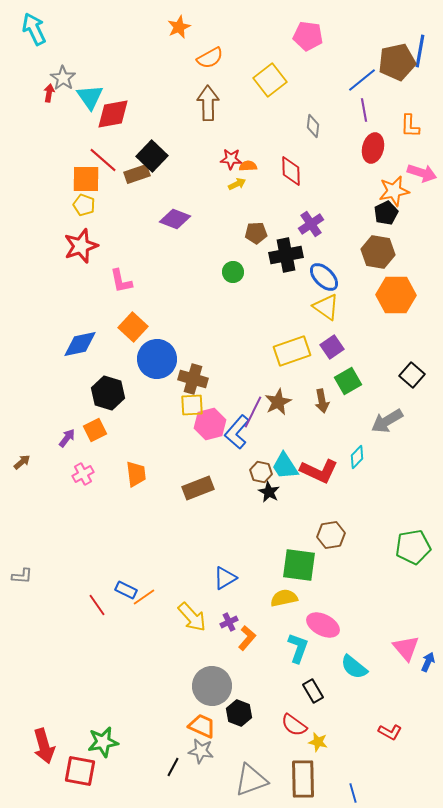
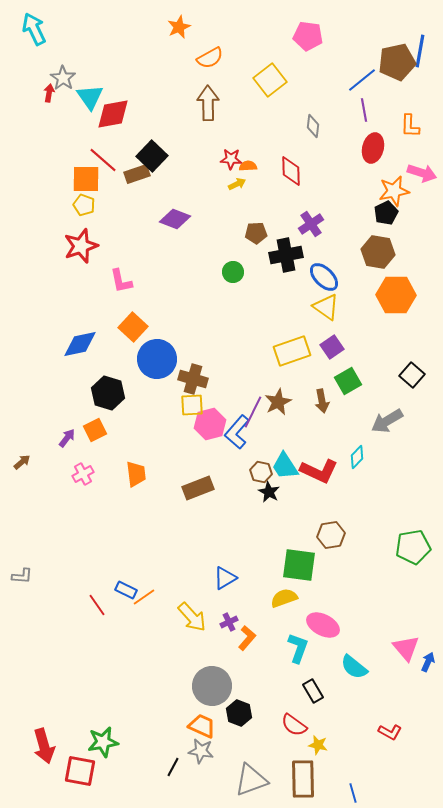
yellow semicircle at (284, 598): rotated 8 degrees counterclockwise
yellow star at (318, 742): moved 3 px down
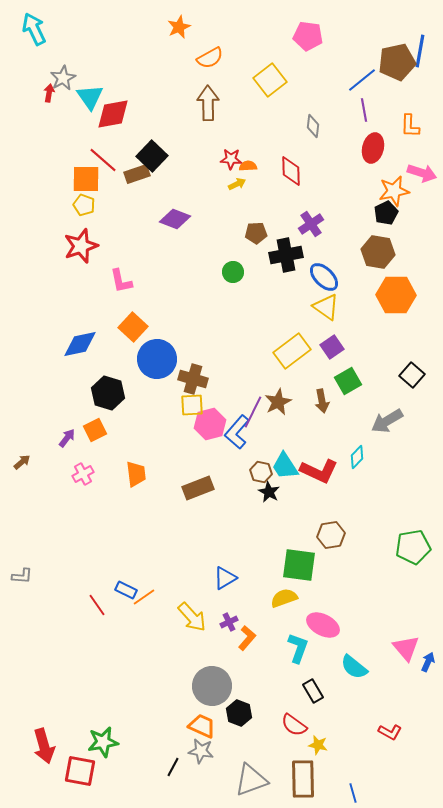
gray star at (63, 78): rotated 10 degrees clockwise
yellow rectangle at (292, 351): rotated 18 degrees counterclockwise
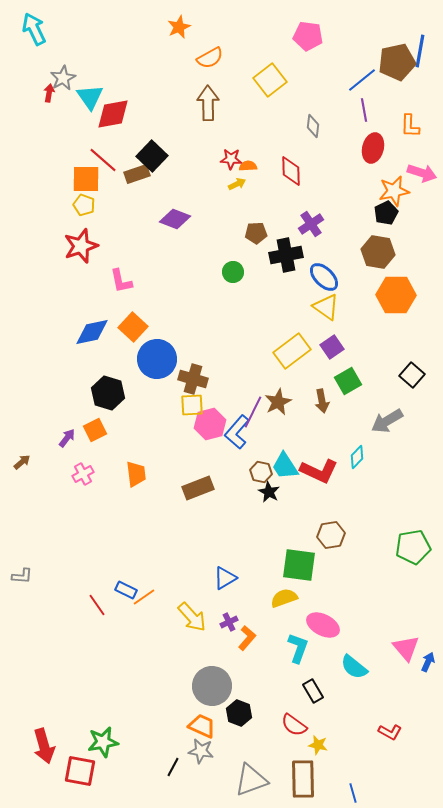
blue diamond at (80, 344): moved 12 px right, 12 px up
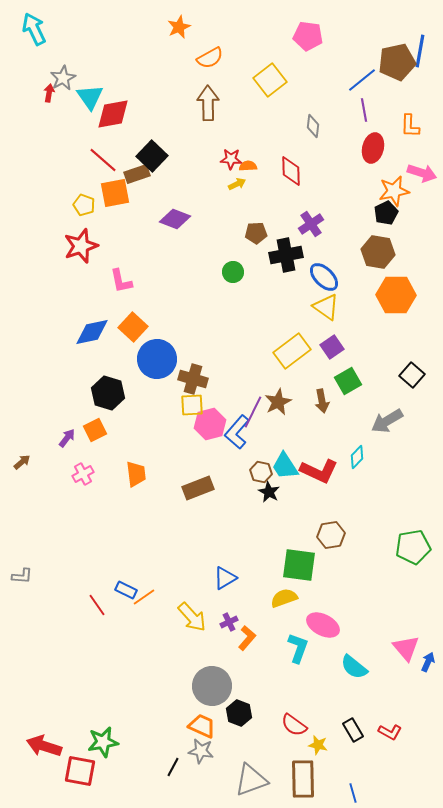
orange square at (86, 179): moved 29 px right, 14 px down; rotated 12 degrees counterclockwise
black rectangle at (313, 691): moved 40 px right, 39 px down
red arrow at (44, 746): rotated 124 degrees clockwise
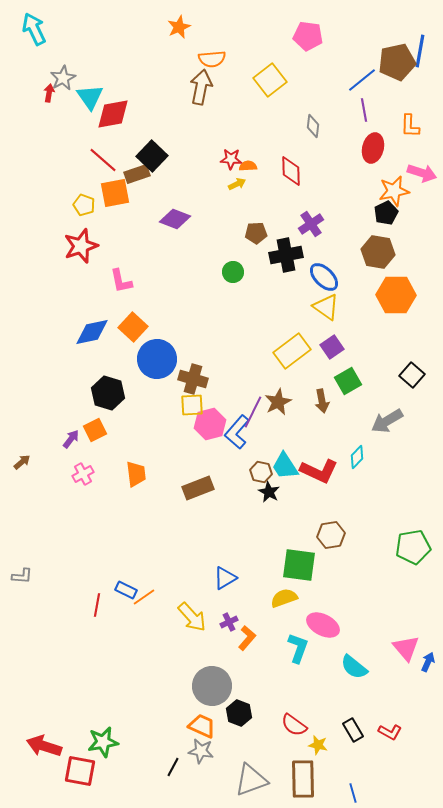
orange semicircle at (210, 58): moved 2 px right, 1 px down; rotated 24 degrees clockwise
brown arrow at (208, 103): moved 7 px left, 16 px up; rotated 12 degrees clockwise
purple arrow at (67, 438): moved 4 px right, 1 px down
red line at (97, 605): rotated 45 degrees clockwise
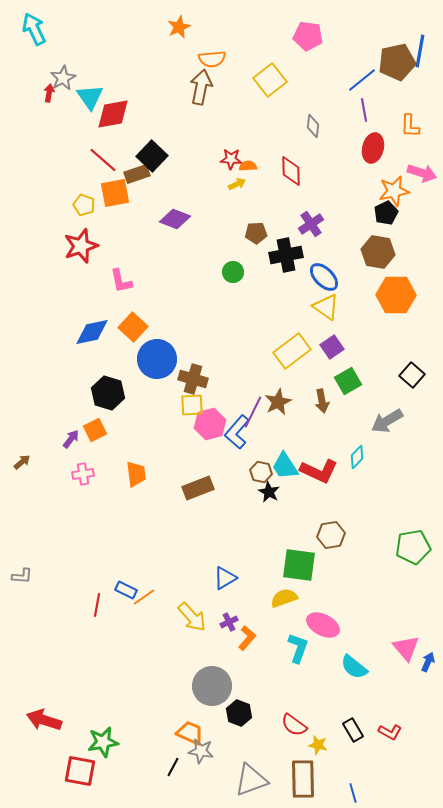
pink cross at (83, 474): rotated 20 degrees clockwise
orange trapezoid at (202, 726): moved 12 px left, 7 px down
red arrow at (44, 746): moved 26 px up
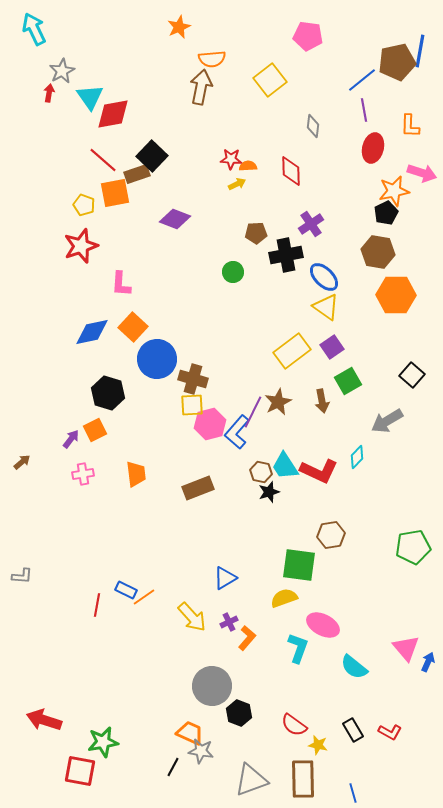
gray star at (63, 78): moved 1 px left, 7 px up
pink L-shape at (121, 281): moved 3 px down; rotated 16 degrees clockwise
black star at (269, 492): rotated 25 degrees clockwise
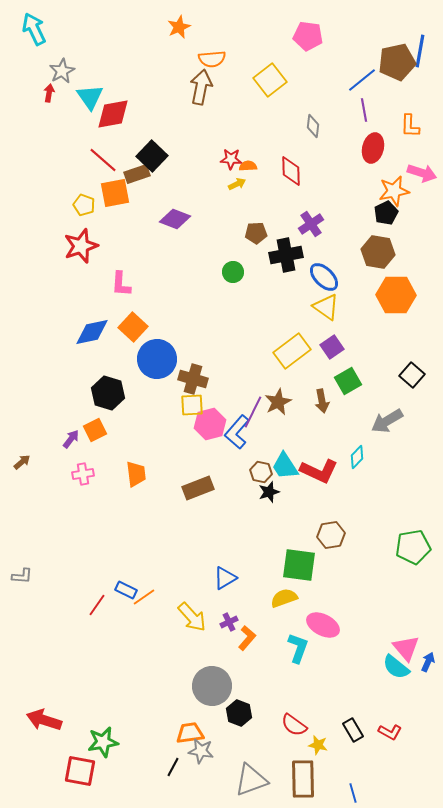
red line at (97, 605): rotated 25 degrees clockwise
cyan semicircle at (354, 667): moved 42 px right
orange trapezoid at (190, 733): rotated 32 degrees counterclockwise
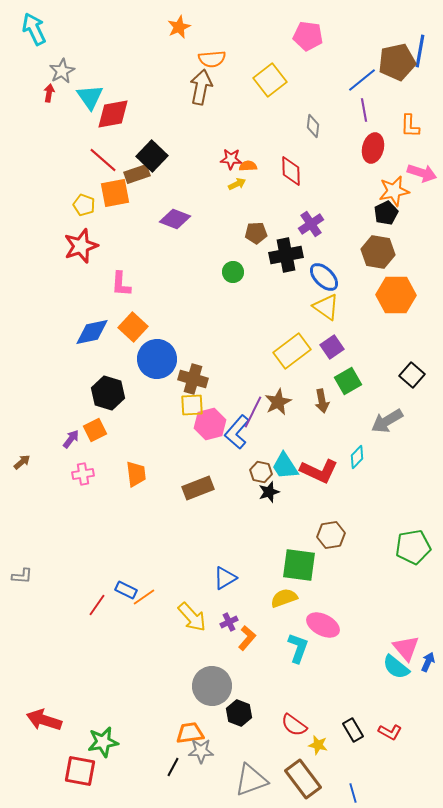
gray star at (201, 751): rotated 10 degrees counterclockwise
brown rectangle at (303, 779): rotated 36 degrees counterclockwise
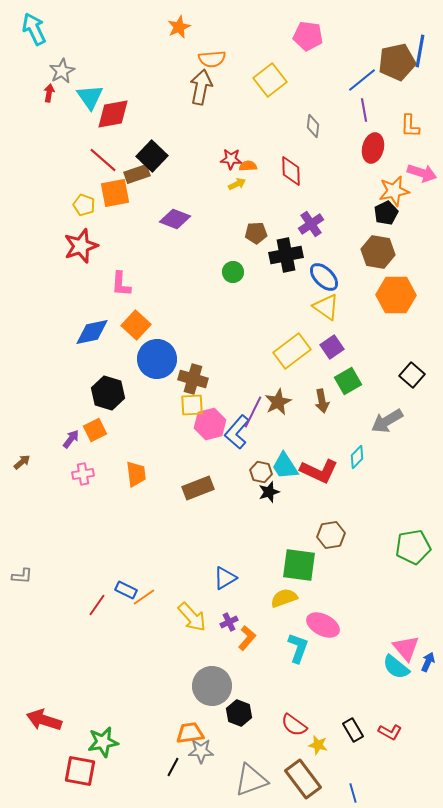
orange square at (133, 327): moved 3 px right, 2 px up
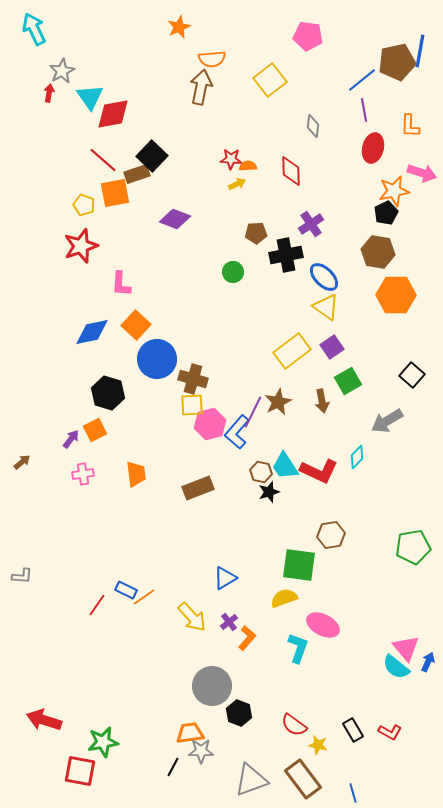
purple cross at (229, 622): rotated 12 degrees counterclockwise
